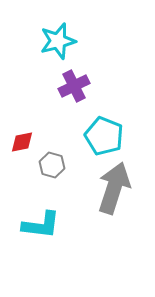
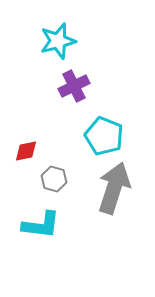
red diamond: moved 4 px right, 9 px down
gray hexagon: moved 2 px right, 14 px down
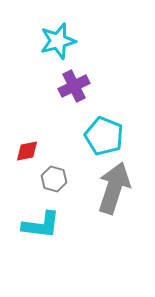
red diamond: moved 1 px right
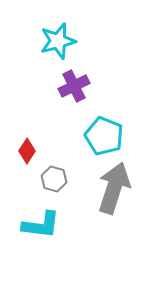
red diamond: rotated 45 degrees counterclockwise
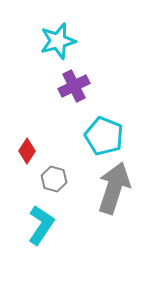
cyan L-shape: rotated 63 degrees counterclockwise
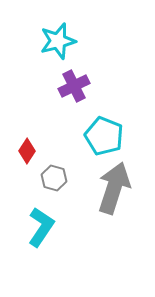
gray hexagon: moved 1 px up
cyan L-shape: moved 2 px down
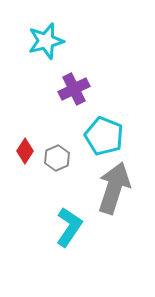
cyan star: moved 12 px left
purple cross: moved 3 px down
red diamond: moved 2 px left
gray hexagon: moved 3 px right, 20 px up; rotated 20 degrees clockwise
cyan L-shape: moved 28 px right
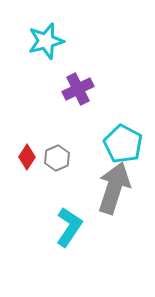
purple cross: moved 4 px right
cyan pentagon: moved 19 px right, 8 px down; rotated 6 degrees clockwise
red diamond: moved 2 px right, 6 px down
